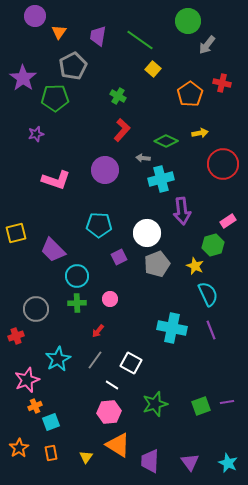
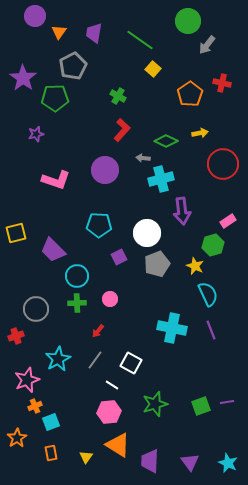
purple trapezoid at (98, 36): moved 4 px left, 3 px up
orange star at (19, 448): moved 2 px left, 10 px up
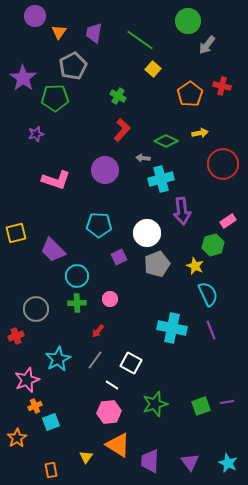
red cross at (222, 83): moved 3 px down
orange rectangle at (51, 453): moved 17 px down
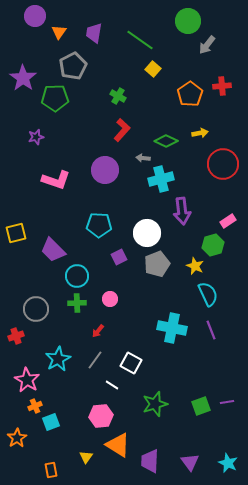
red cross at (222, 86): rotated 18 degrees counterclockwise
purple star at (36, 134): moved 3 px down
pink star at (27, 380): rotated 20 degrees counterclockwise
pink hexagon at (109, 412): moved 8 px left, 4 px down
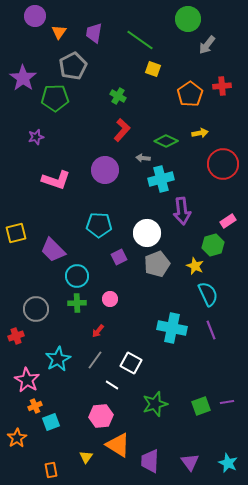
green circle at (188, 21): moved 2 px up
yellow square at (153, 69): rotated 21 degrees counterclockwise
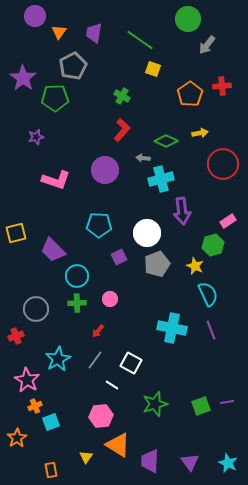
green cross at (118, 96): moved 4 px right
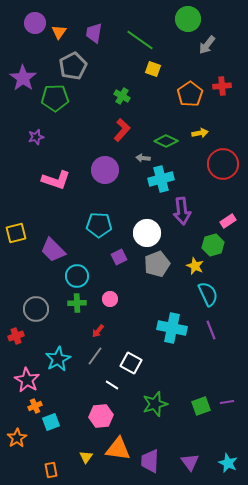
purple circle at (35, 16): moved 7 px down
gray line at (95, 360): moved 4 px up
orange triangle at (118, 445): moved 4 px down; rotated 24 degrees counterclockwise
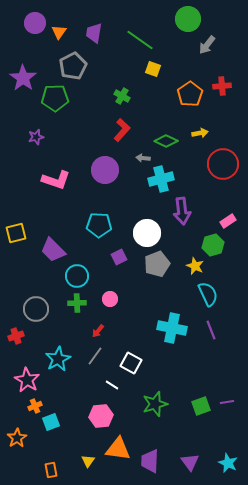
yellow triangle at (86, 457): moved 2 px right, 4 px down
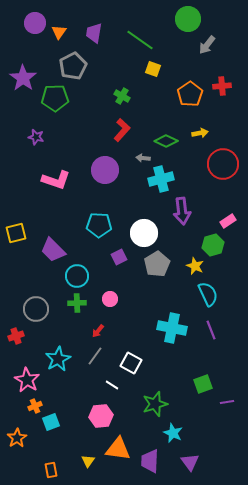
purple star at (36, 137): rotated 28 degrees clockwise
white circle at (147, 233): moved 3 px left
gray pentagon at (157, 264): rotated 10 degrees counterclockwise
green square at (201, 406): moved 2 px right, 22 px up
cyan star at (228, 463): moved 55 px left, 30 px up
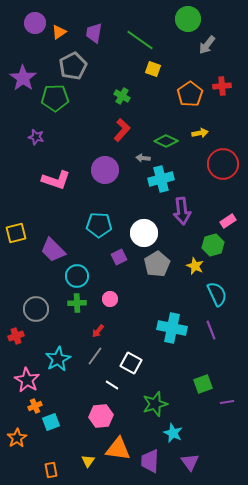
orange triangle at (59, 32): rotated 21 degrees clockwise
cyan semicircle at (208, 294): moved 9 px right
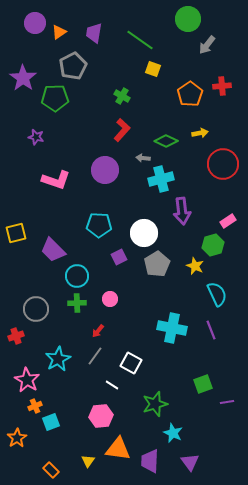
orange rectangle at (51, 470): rotated 35 degrees counterclockwise
